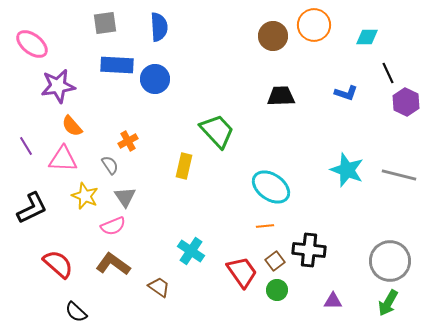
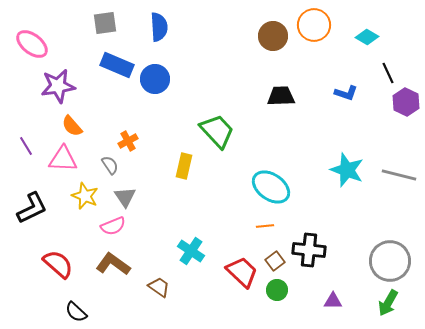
cyan diamond: rotated 30 degrees clockwise
blue rectangle: rotated 20 degrees clockwise
red trapezoid: rotated 12 degrees counterclockwise
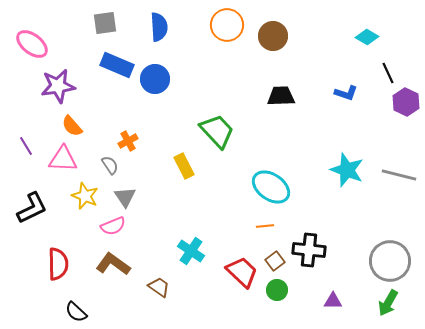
orange circle: moved 87 px left
yellow rectangle: rotated 40 degrees counterclockwise
red semicircle: rotated 48 degrees clockwise
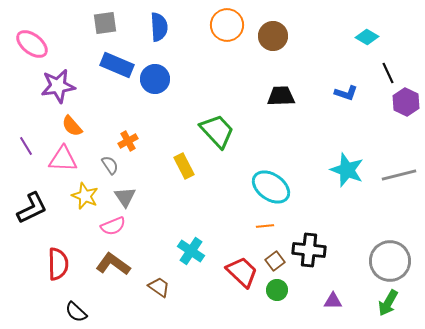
gray line: rotated 28 degrees counterclockwise
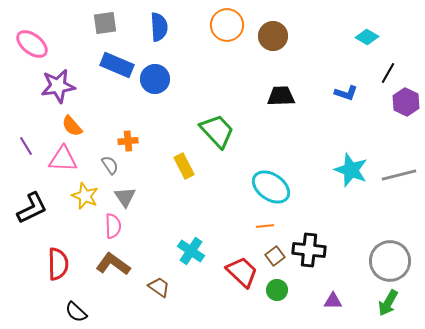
black line: rotated 55 degrees clockwise
orange cross: rotated 24 degrees clockwise
cyan star: moved 4 px right
pink semicircle: rotated 70 degrees counterclockwise
brown square: moved 5 px up
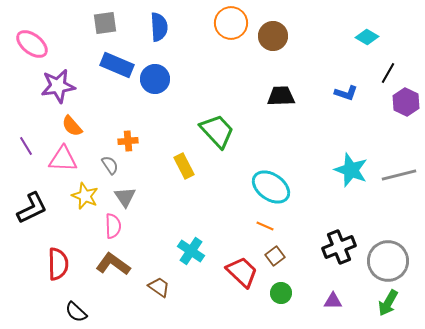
orange circle: moved 4 px right, 2 px up
orange line: rotated 30 degrees clockwise
black cross: moved 30 px right, 3 px up; rotated 28 degrees counterclockwise
gray circle: moved 2 px left
green circle: moved 4 px right, 3 px down
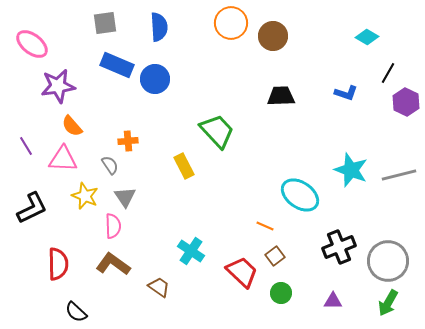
cyan ellipse: moved 29 px right, 8 px down
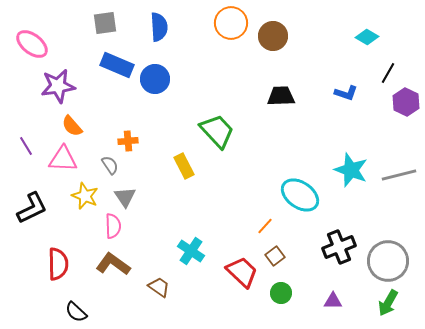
orange line: rotated 72 degrees counterclockwise
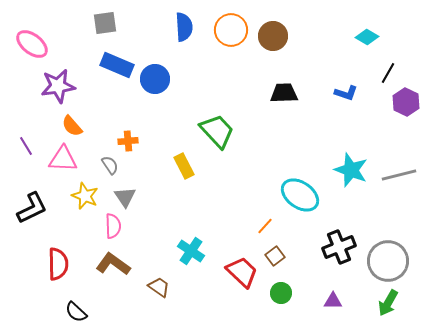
orange circle: moved 7 px down
blue semicircle: moved 25 px right
black trapezoid: moved 3 px right, 3 px up
